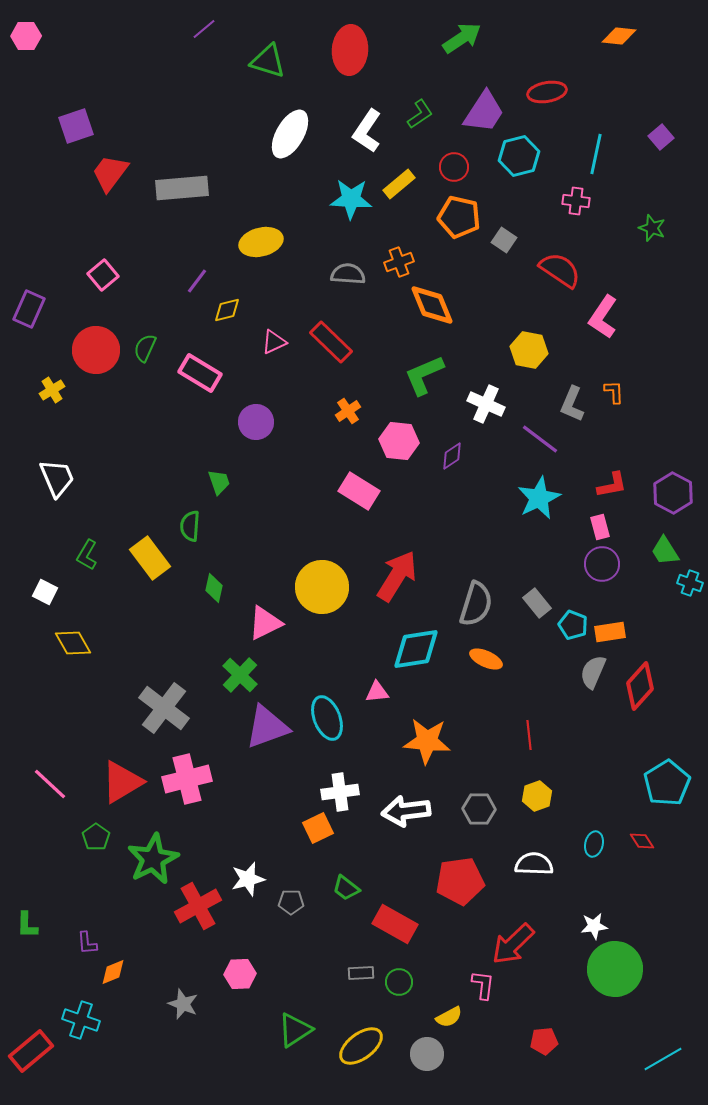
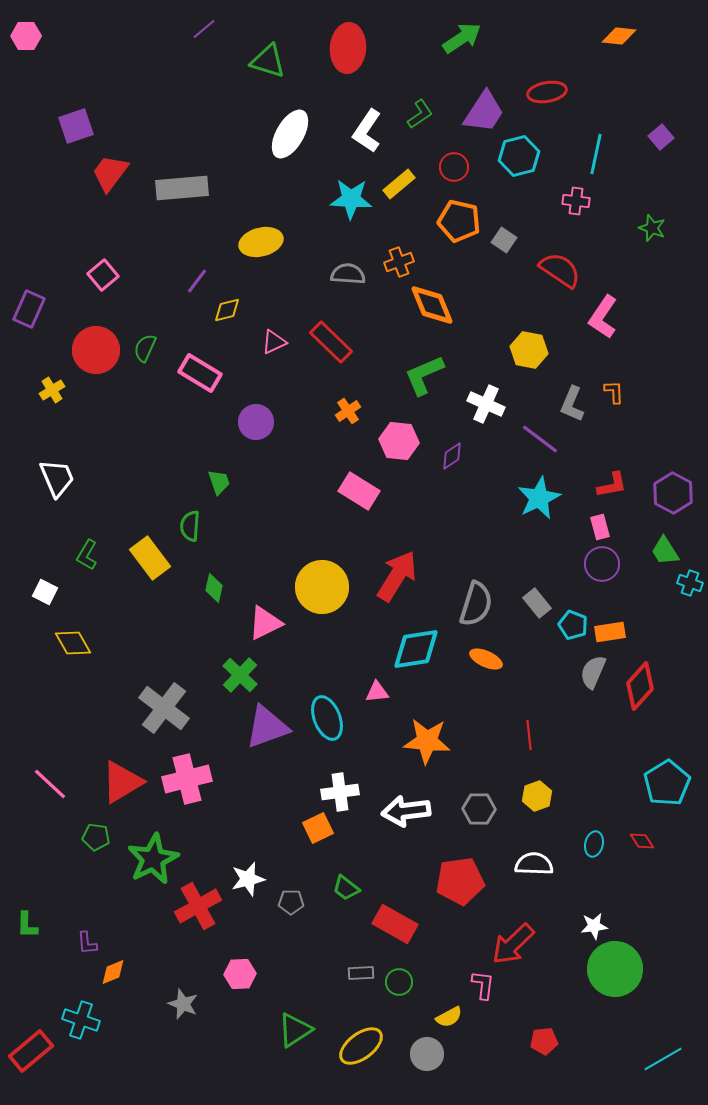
red ellipse at (350, 50): moved 2 px left, 2 px up
orange pentagon at (459, 217): moved 4 px down
green pentagon at (96, 837): rotated 28 degrees counterclockwise
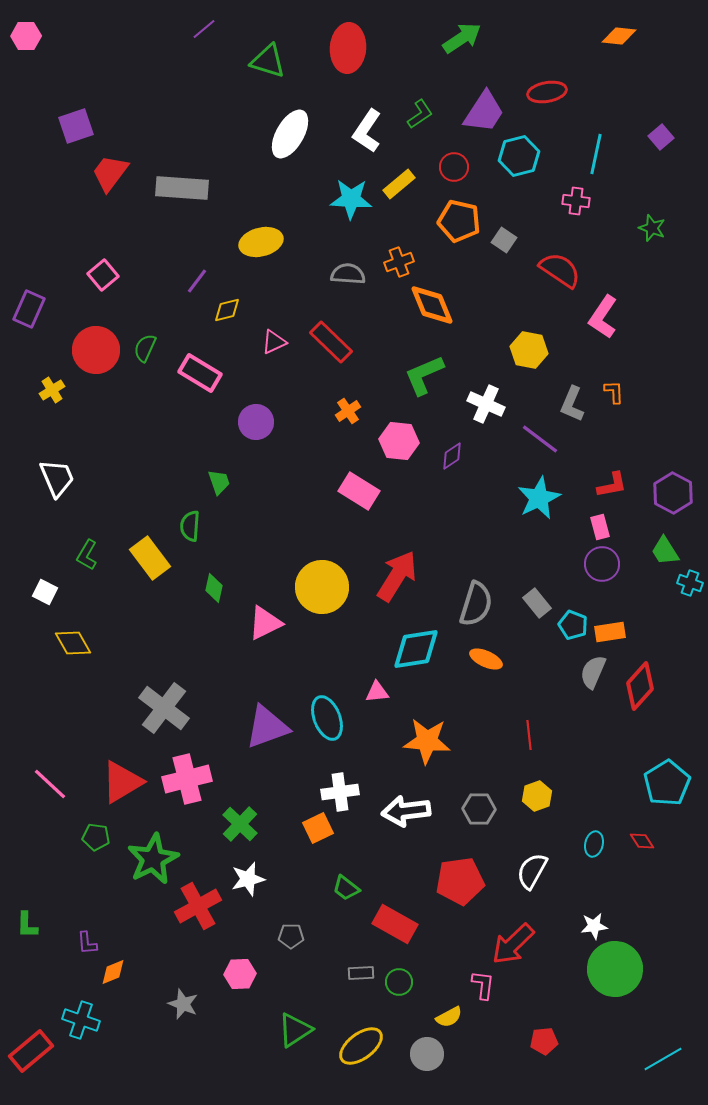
gray rectangle at (182, 188): rotated 9 degrees clockwise
green cross at (240, 675): moved 149 px down
white semicircle at (534, 864): moved 2 px left, 7 px down; rotated 63 degrees counterclockwise
gray pentagon at (291, 902): moved 34 px down
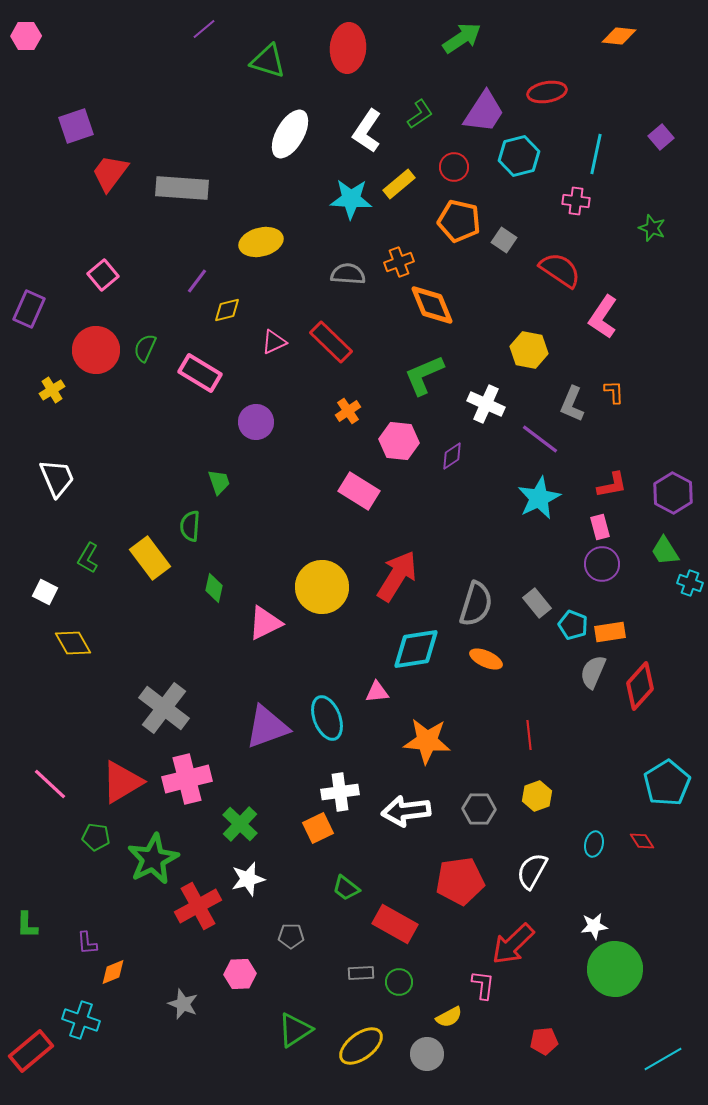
green L-shape at (87, 555): moved 1 px right, 3 px down
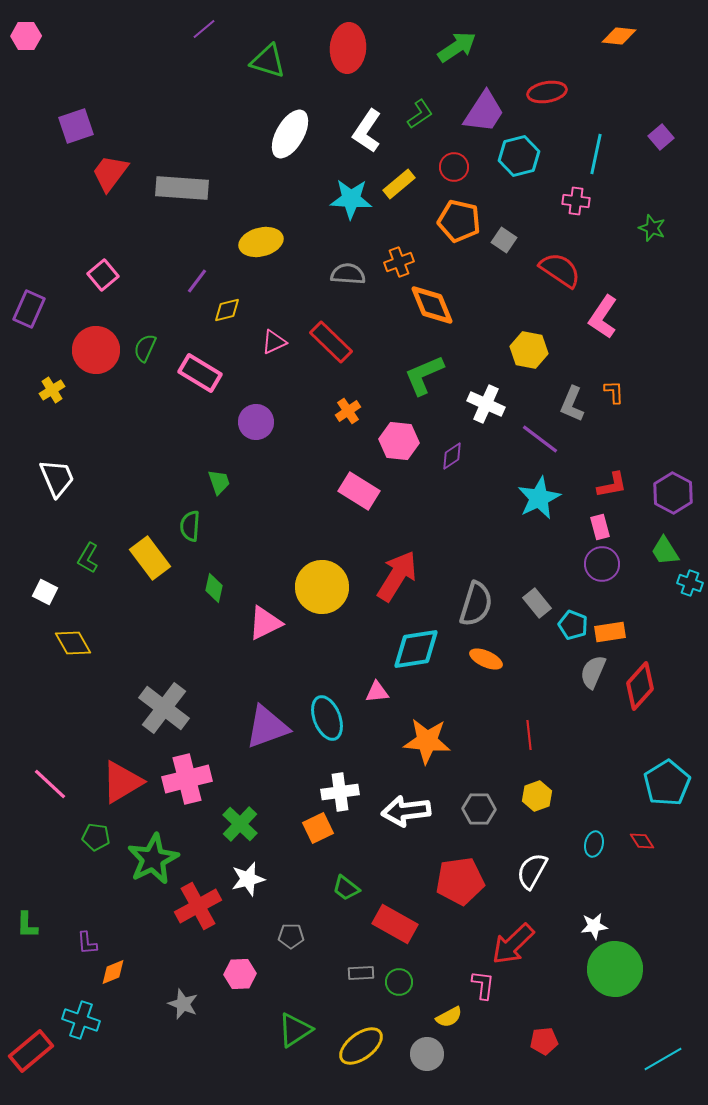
green arrow at (462, 38): moved 5 px left, 9 px down
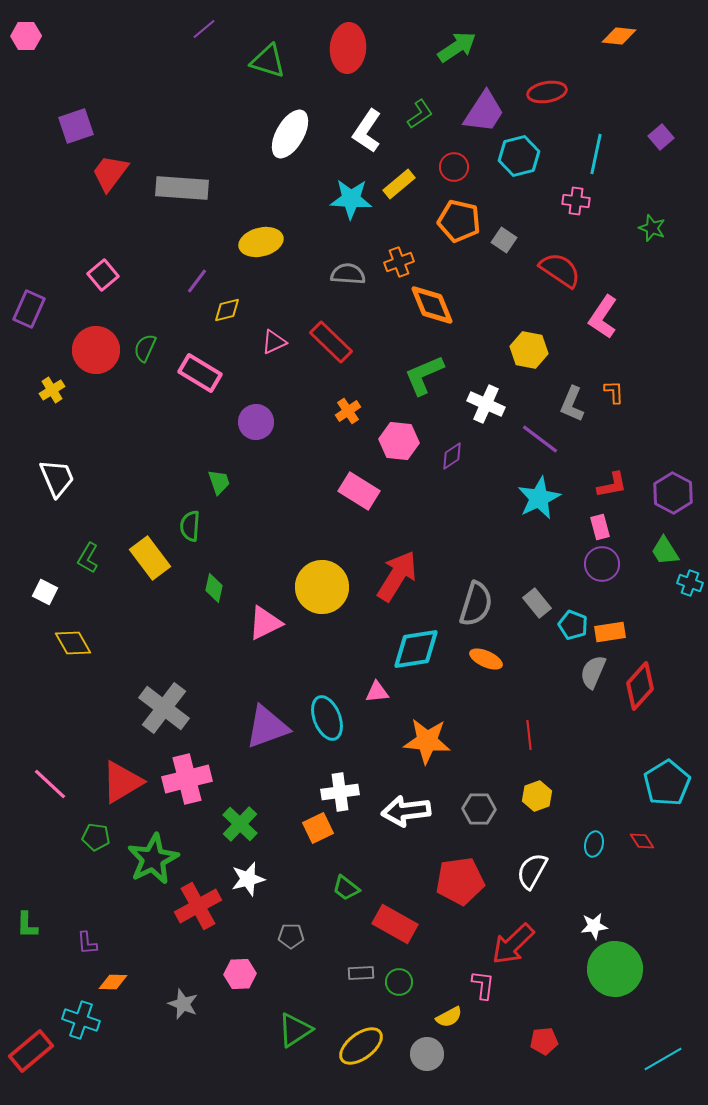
orange diamond at (113, 972): moved 10 px down; rotated 24 degrees clockwise
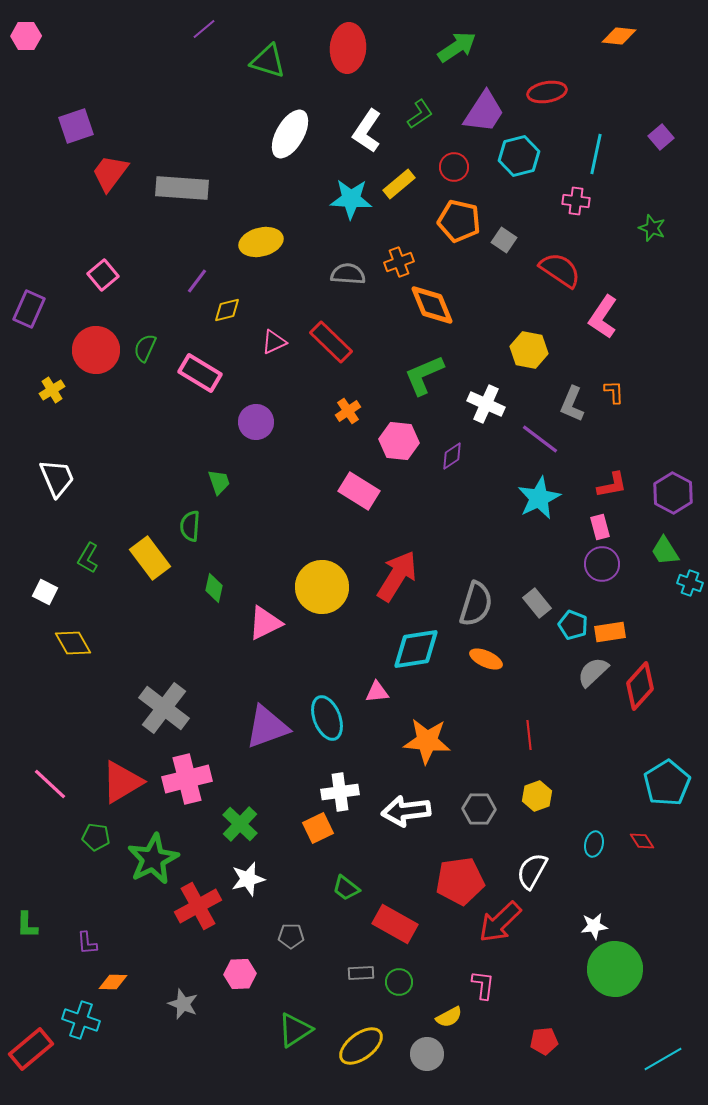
gray semicircle at (593, 672): rotated 24 degrees clockwise
red arrow at (513, 944): moved 13 px left, 22 px up
red rectangle at (31, 1051): moved 2 px up
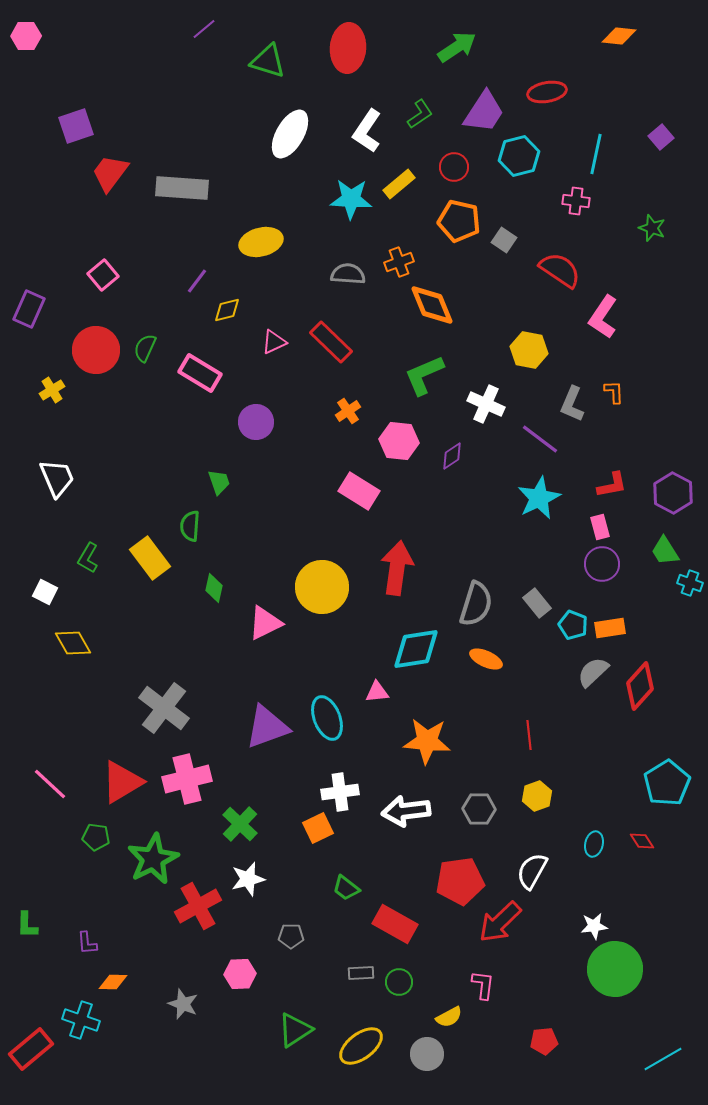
red arrow at (397, 576): moved 8 px up; rotated 24 degrees counterclockwise
orange rectangle at (610, 632): moved 4 px up
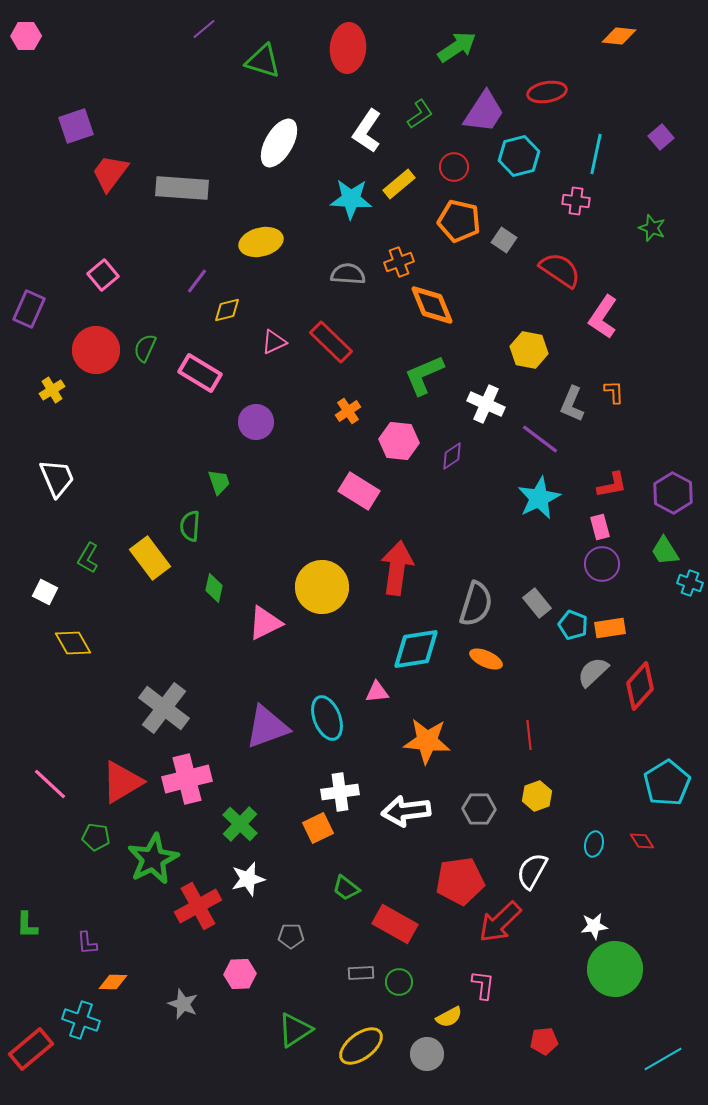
green triangle at (268, 61): moved 5 px left
white ellipse at (290, 134): moved 11 px left, 9 px down
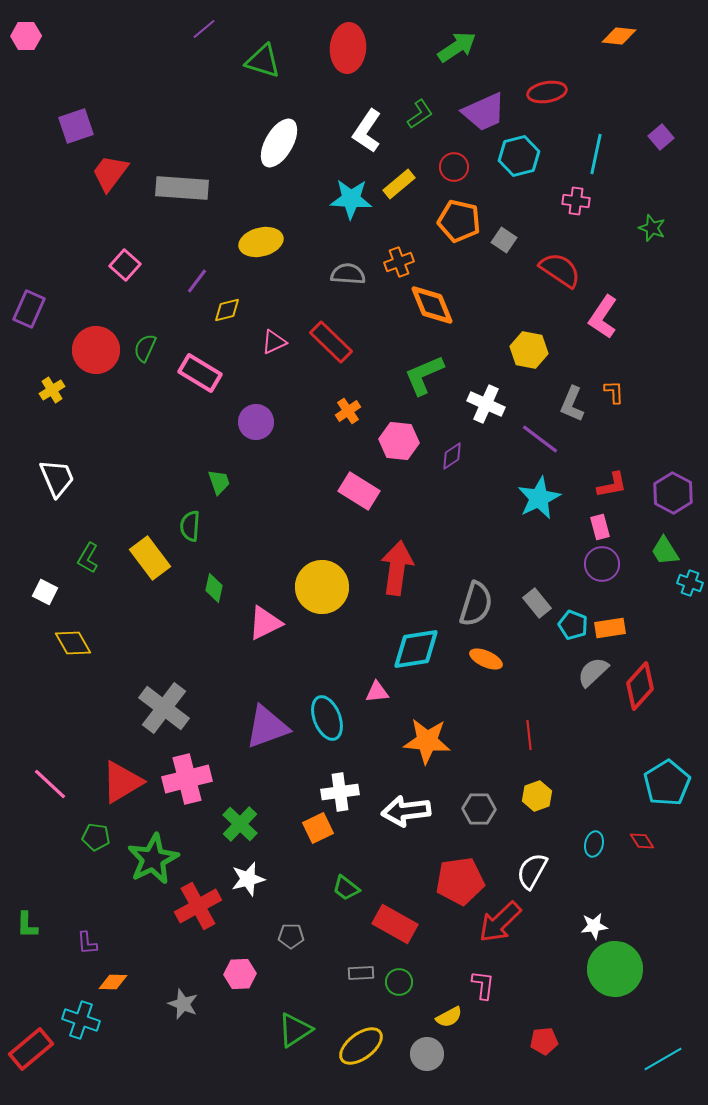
purple trapezoid at (484, 112): rotated 33 degrees clockwise
pink square at (103, 275): moved 22 px right, 10 px up; rotated 8 degrees counterclockwise
